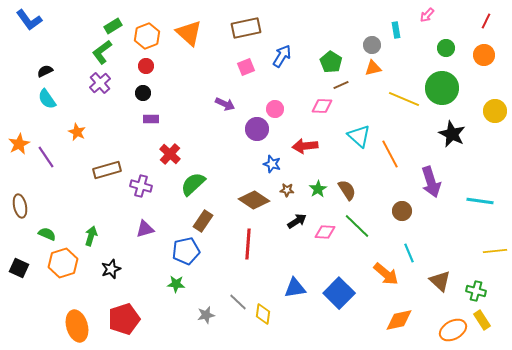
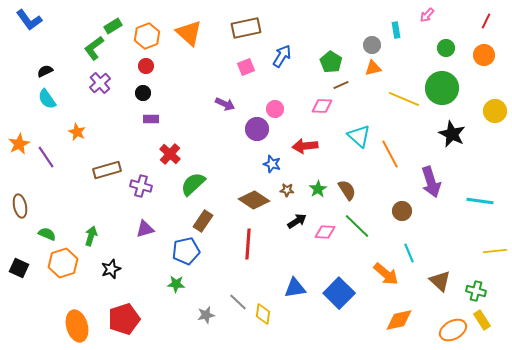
green L-shape at (102, 52): moved 8 px left, 4 px up
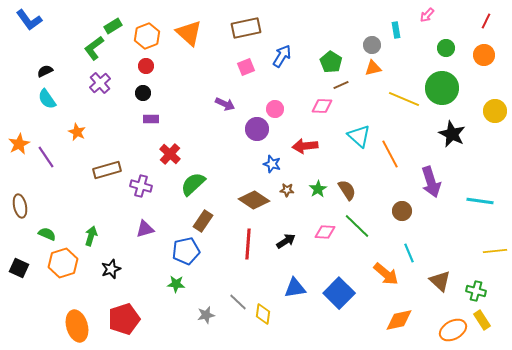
black arrow at (297, 221): moved 11 px left, 20 px down
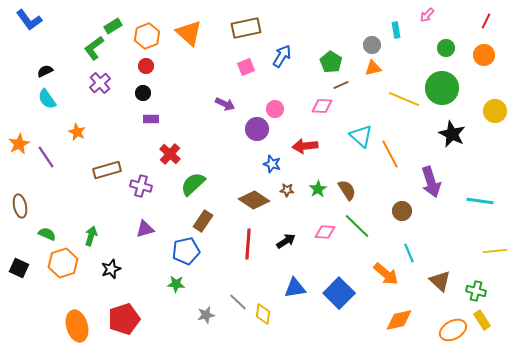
cyan triangle at (359, 136): moved 2 px right
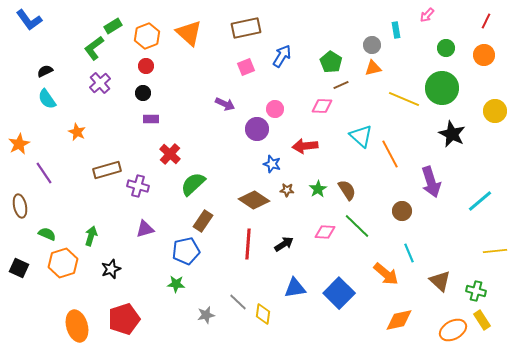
purple line at (46, 157): moved 2 px left, 16 px down
purple cross at (141, 186): moved 3 px left
cyan line at (480, 201): rotated 48 degrees counterclockwise
black arrow at (286, 241): moved 2 px left, 3 px down
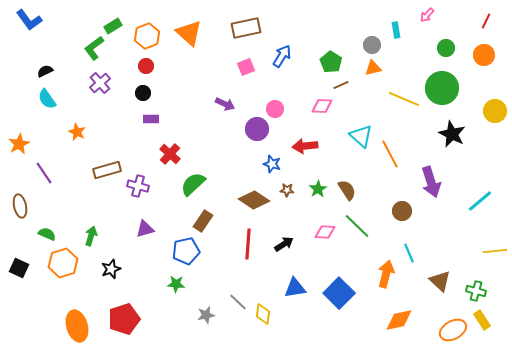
orange arrow at (386, 274): rotated 116 degrees counterclockwise
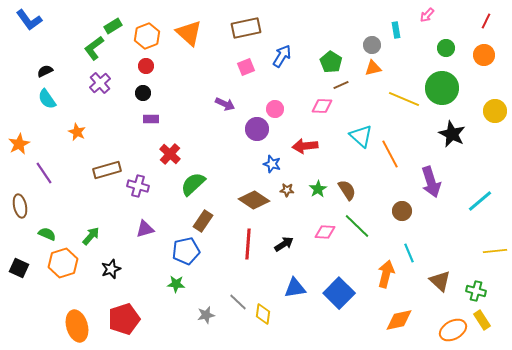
green arrow at (91, 236): rotated 24 degrees clockwise
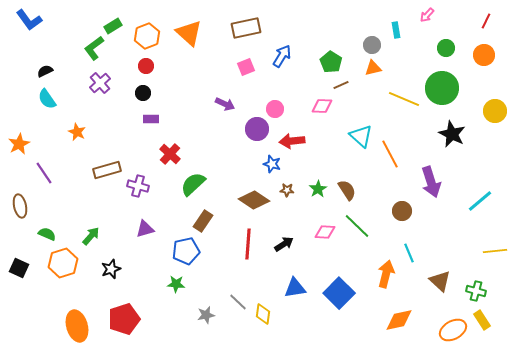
red arrow at (305, 146): moved 13 px left, 5 px up
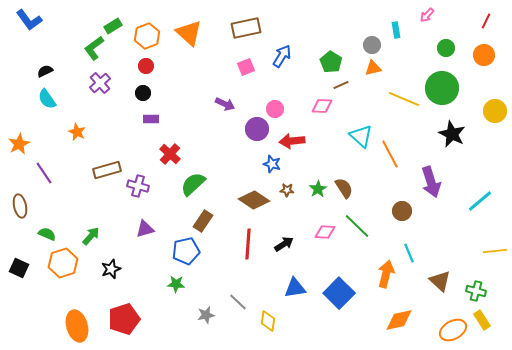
brown semicircle at (347, 190): moved 3 px left, 2 px up
yellow diamond at (263, 314): moved 5 px right, 7 px down
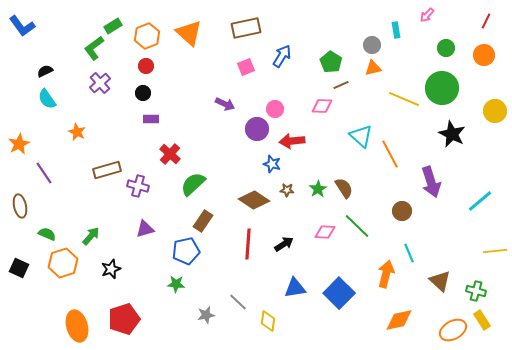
blue L-shape at (29, 20): moved 7 px left, 6 px down
